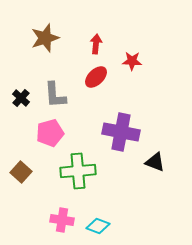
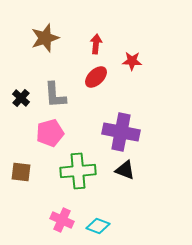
black triangle: moved 30 px left, 8 px down
brown square: rotated 35 degrees counterclockwise
pink cross: rotated 15 degrees clockwise
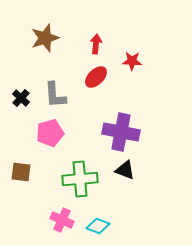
green cross: moved 2 px right, 8 px down
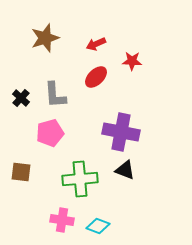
red arrow: rotated 120 degrees counterclockwise
pink cross: rotated 15 degrees counterclockwise
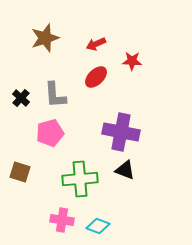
brown square: moved 1 px left; rotated 10 degrees clockwise
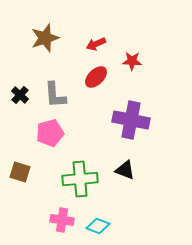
black cross: moved 1 px left, 3 px up
purple cross: moved 10 px right, 12 px up
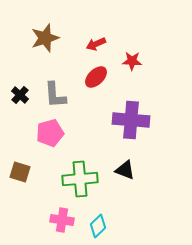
purple cross: rotated 6 degrees counterclockwise
cyan diamond: rotated 65 degrees counterclockwise
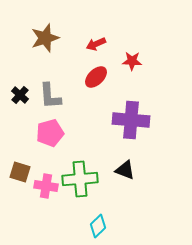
gray L-shape: moved 5 px left, 1 px down
pink cross: moved 16 px left, 34 px up
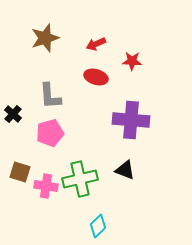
red ellipse: rotated 60 degrees clockwise
black cross: moved 7 px left, 19 px down
green cross: rotated 8 degrees counterclockwise
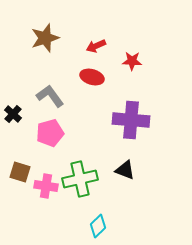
red arrow: moved 2 px down
red ellipse: moved 4 px left
gray L-shape: rotated 148 degrees clockwise
